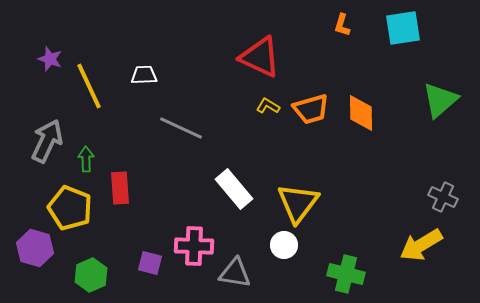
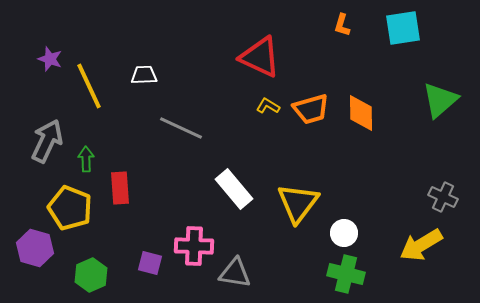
white circle: moved 60 px right, 12 px up
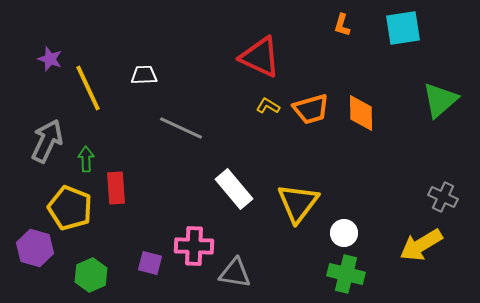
yellow line: moved 1 px left, 2 px down
red rectangle: moved 4 px left
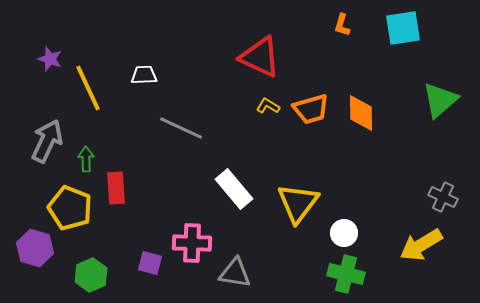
pink cross: moved 2 px left, 3 px up
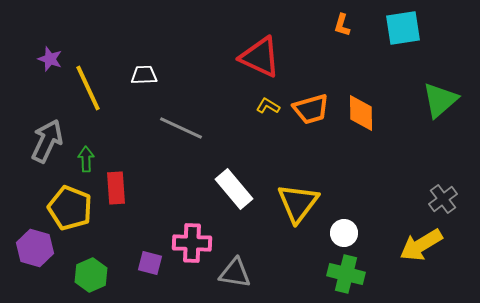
gray cross: moved 2 px down; rotated 28 degrees clockwise
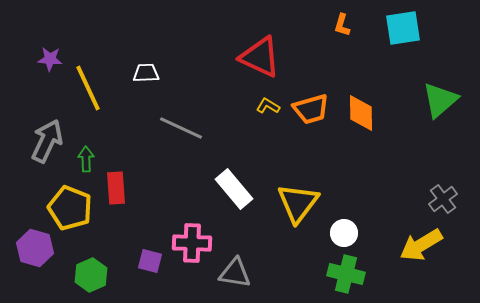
purple star: rotated 15 degrees counterclockwise
white trapezoid: moved 2 px right, 2 px up
purple square: moved 2 px up
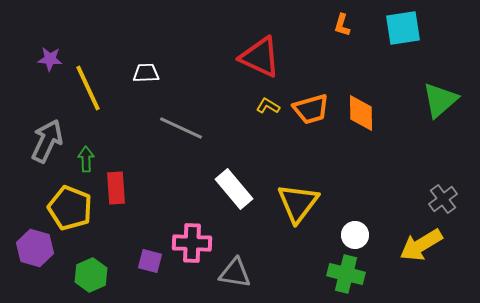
white circle: moved 11 px right, 2 px down
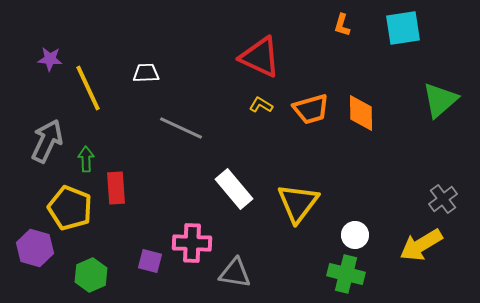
yellow L-shape: moved 7 px left, 1 px up
